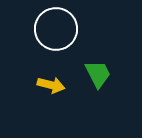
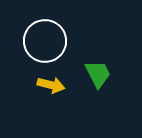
white circle: moved 11 px left, 12 px down
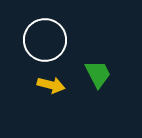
white circle: moved 1 px up
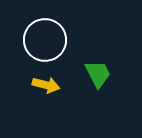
yellow arrow: moved 5 px left
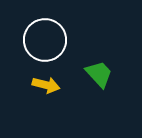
green trapezoid: moved 1 px right; rotated 16 degrees counterclockwise
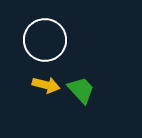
green trapezoid: moved 18 px left, 16 px down
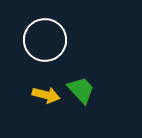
yellow arrow: moved 10 px down
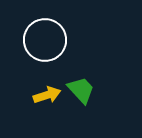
yellow arrow: moved 1 px right; rotated 32 degrees counterclockwise
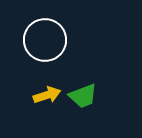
green trapezoid: moved 2 px right, 6 px down; rotated 112 degrees clockwise
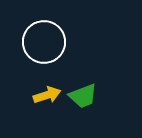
white circle: moved 1 px left, 2 px down
